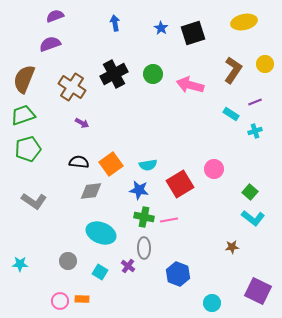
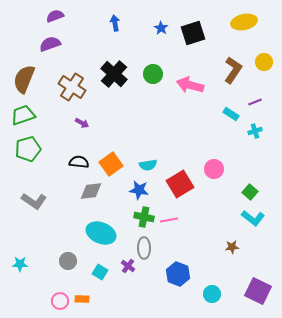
yellow circle at (265, 64): moved 1 px left, 2 px up
black cross at (114, 74): rotated 20 degrees counterclockwise
cyan circle at (212, 303): moved 9 px up
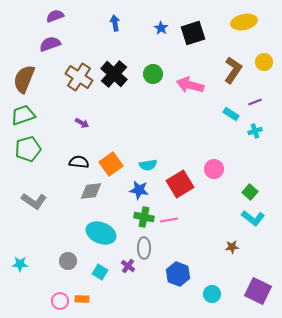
brown cross at (72, 87): moved 7 px right, 10 px up
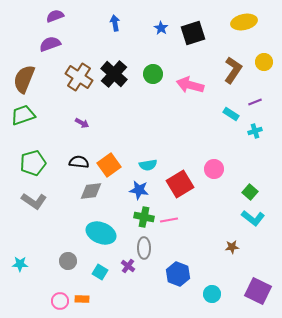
green pentagon at (28, 149): moved 5 px right, 14 px down
orange square at (111, 164): moved 2 px left, 1 px down
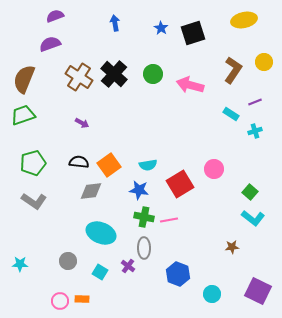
yellow ellipse at (244, 22): moved 2 px up
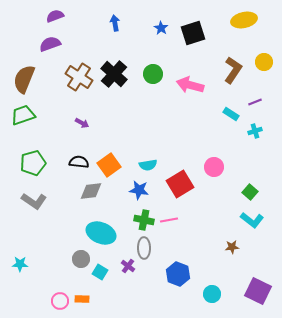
pink circle at (214, 169): moved 2 px up
green cross at (144, 217): moved 3 px down
cyan L-shape at (253, 218): moved 1 px left, 2 px down
gray circle at (68, 261): moved 13 px right, 2 px up
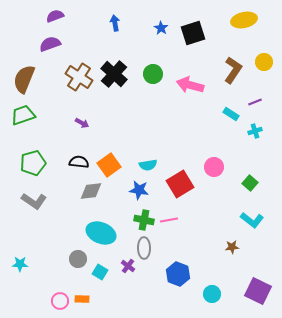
green square at (250, 192): moved 9 px up
gray circle at (81, 259): moved 3 px left
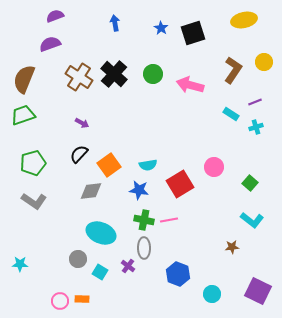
cyan cross at (255, 131): moved 1 px right, 4 px up
black semicircle at (79, 162): moved 8 px up; rotated 54 degrees counterclockwise
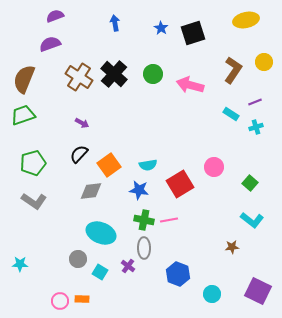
yellow ellipse at (244, 20): moved 2 px right
